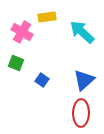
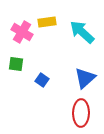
yellow rectangle: moved 5 px down
green square: moved 1 px down; rotated 14 degrees counterclockwise
blue triangle: moved 1 px right, 2 px up
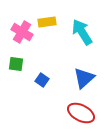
cyan arrow: rotated 16 degrees clockwise
blue triangle: moved 1 px left
red ellipse: rotated 64 degrees counterclockwise
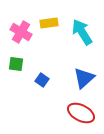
yellow rectangle: moved 2 px right, 1 px down
pink cross: moved 1 px left
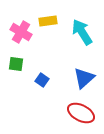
yellow rectangle: moved 1 px left, 2 px up
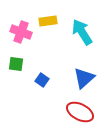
pink cross: rotated 10 degrees counterclockwise
red ellipse: moved 1 px left, 1 px up
